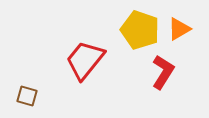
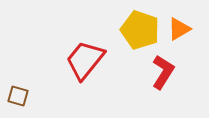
brown square: moved 9 px left
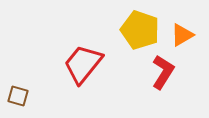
orange triangle: moved 3 px right, 6 px down
red trapezoid: moved 2 px left, 4 px down
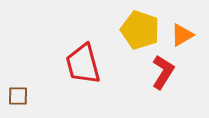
red trapezoid: rotated 54 degrees counterclockwise
brown square: rotated 15 degrees counterclockwise
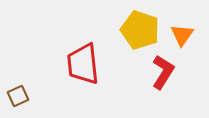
orange triangle: rotated 25 degrees counterclockwise
red trapezoid: rotated 9 degrees clockwise
brown square: rotated 25 degrees counterclockwise
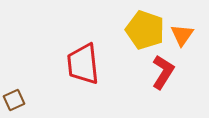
yellow pentagon: moved 5 px right
brown square: moved 4 px left, 4 px down
